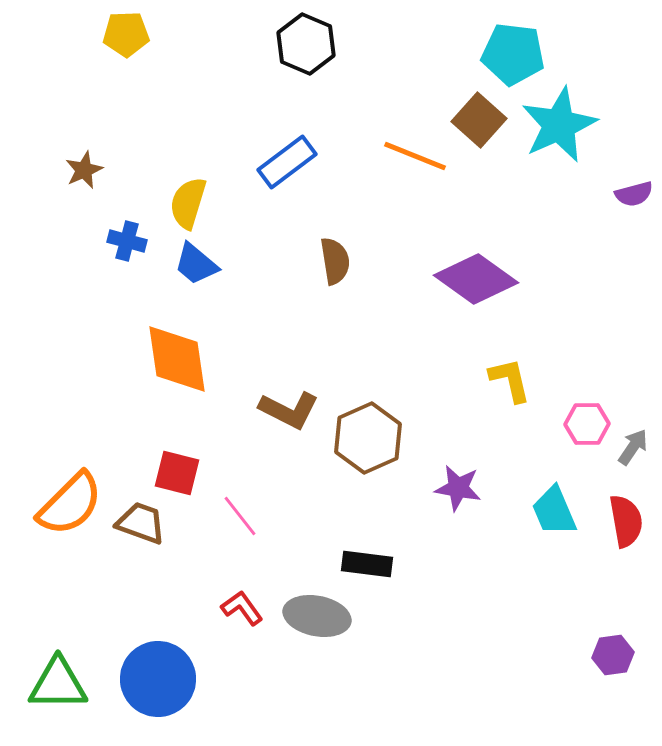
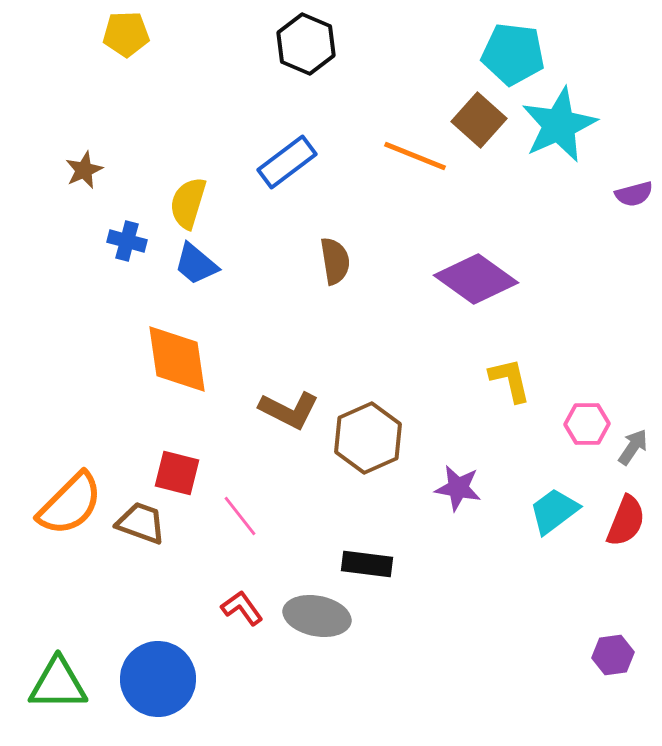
cyan trapezoid: rotated 76 degrees clockwise
red semicircle: rotated 32 degrees clockwise
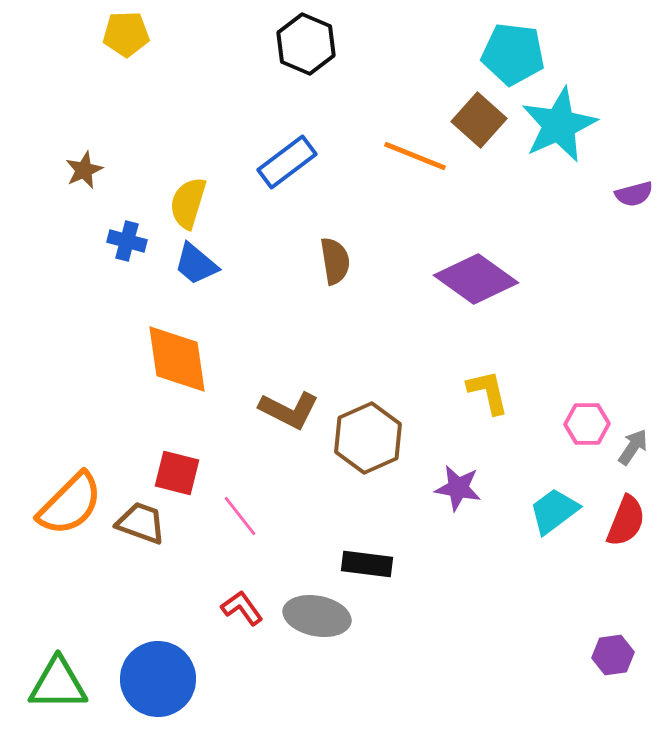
yellow L-shape: moved 22 px left, 12 px down
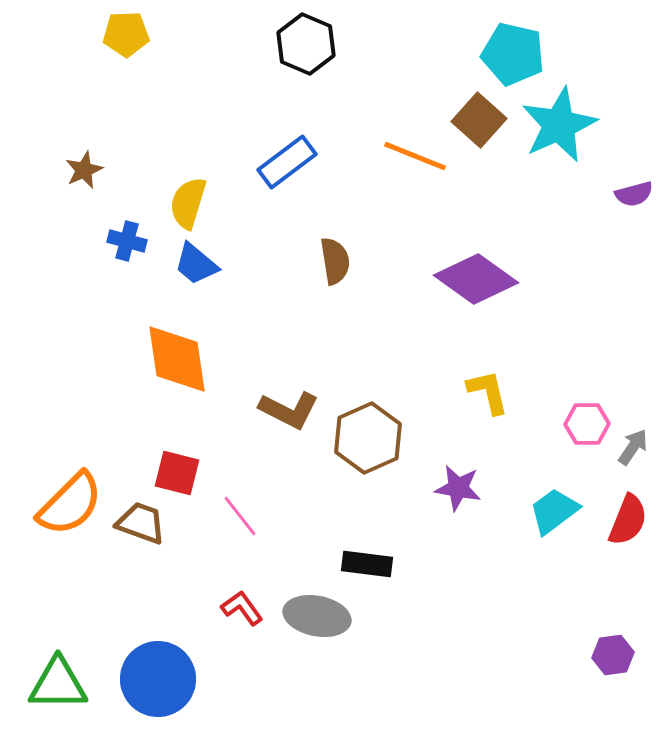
cyan pentagon: rotated 6 degrees clockwise
red semicircle: moved 2 px right, 1 px up
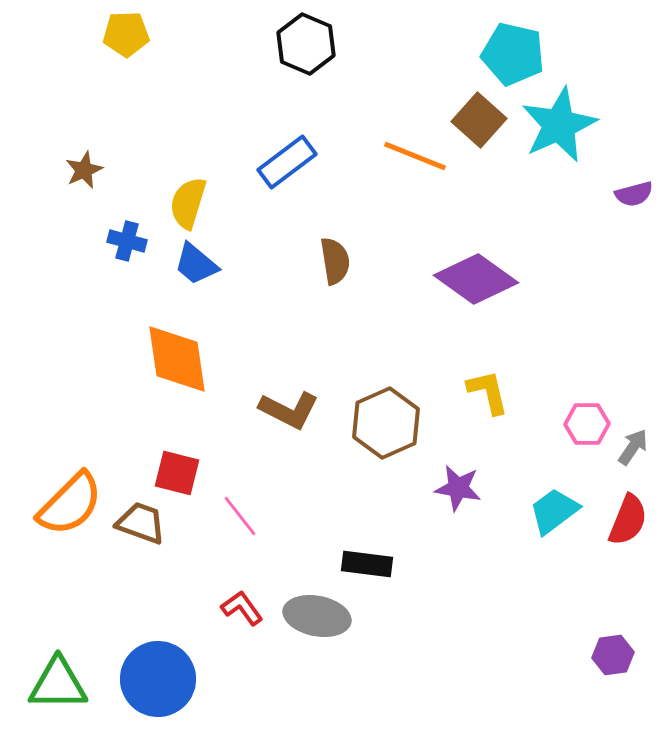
brown hexagon: moved 18 px right, 15 px up
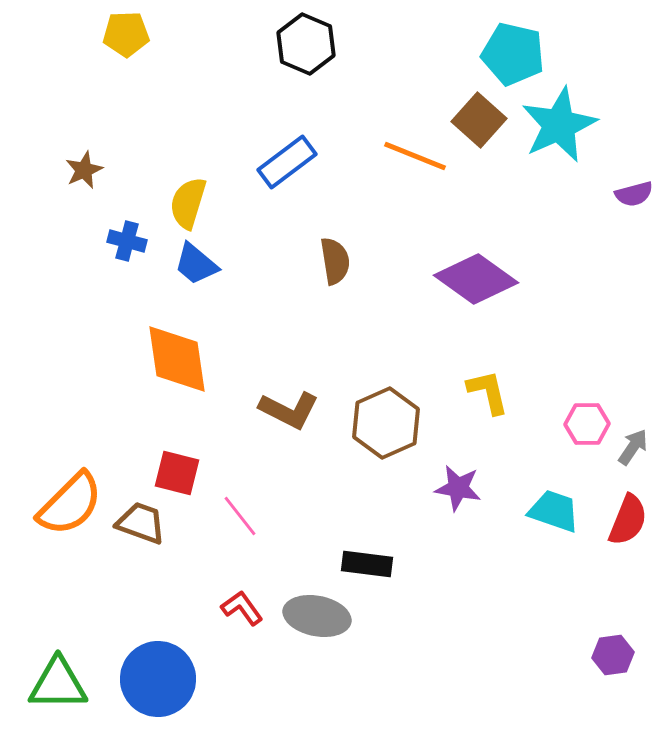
cyan trapezoid: rotated 56 degrees clockwise
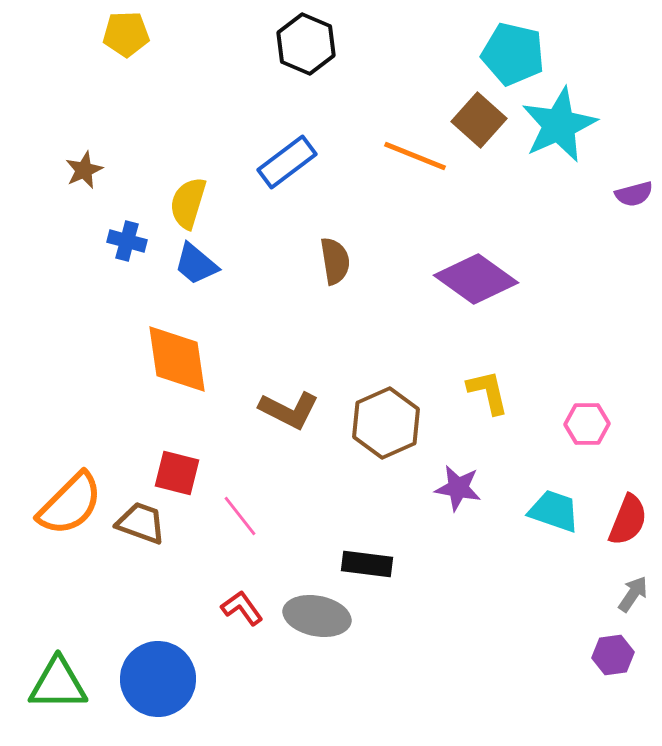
gray arrow: moved 147 px down
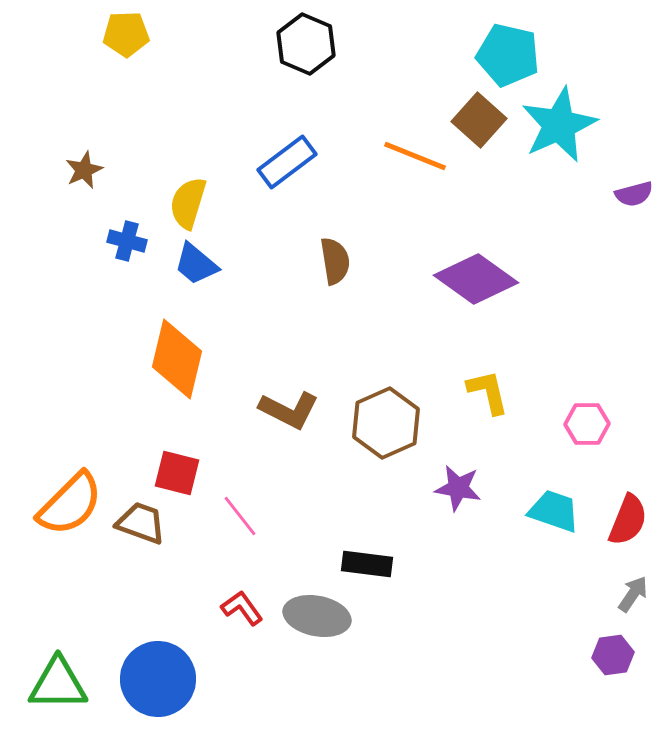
cyan pentagon: moved 5 px left, 1 px down
orange diamond: rotated 22 degrees clockwise
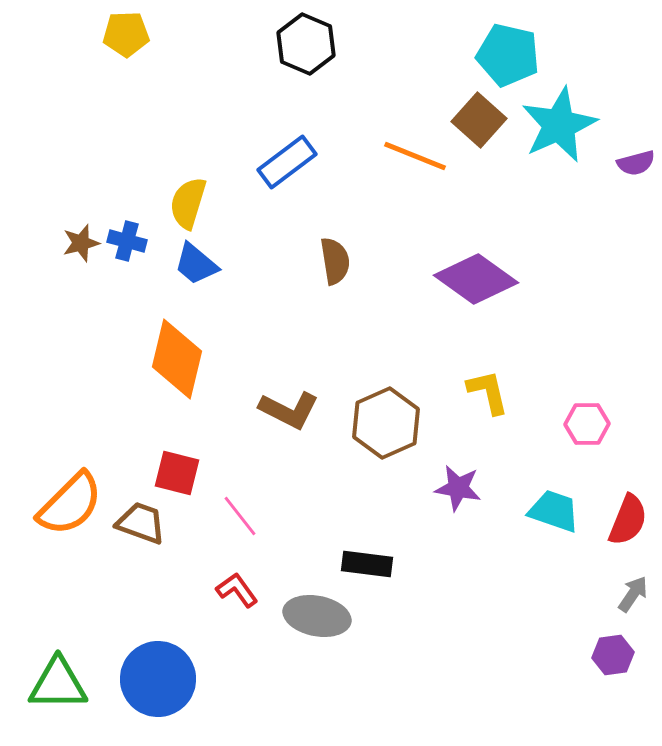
brown star: moved 3 px left, 73 px down; rotated 9 degrees clockwise
purple semicircle: moved 2 px right, 31 px up
red L-shape: moved 5 px left, 18 px up
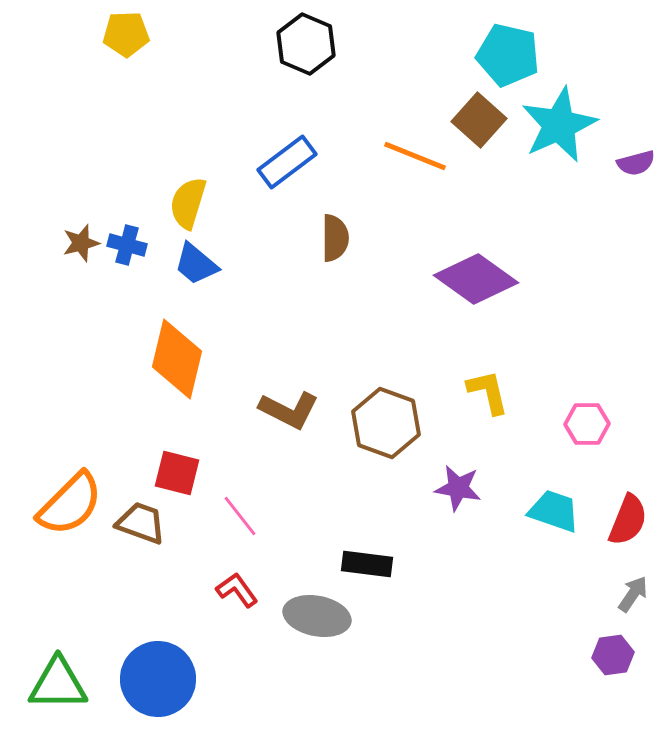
blue cross: moved 4 px down
brown semicircle: moved 23 px up; rotated 9 degrees clockwise
brown hexagon: rotated 16 degrees counterclockwise
